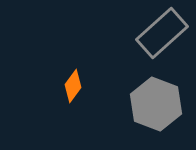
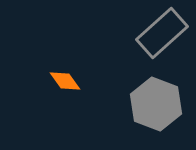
orange diamond: moved 8 px left, 5 px up; rotated 72 degrees counterclockwise
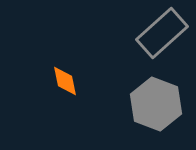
orange diamond: rotated 24 degrees clockwise
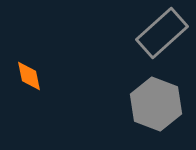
orange diamond: moved 36 px left, 5 px up
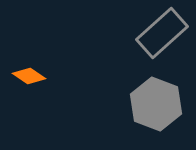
orange diamond: rotated 44 degrees counterclockwise
